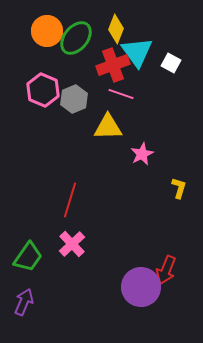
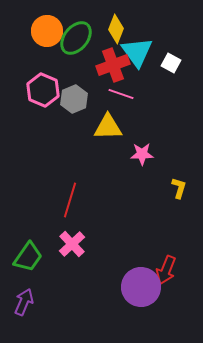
pink star: rotated 25 degrees clockwise
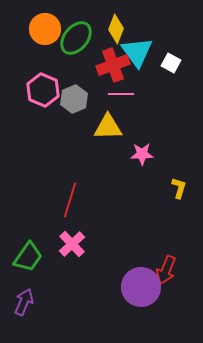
orange circle: moved 2 px left, 2 px up
pink line: rotated 20 degrees counterclockwise
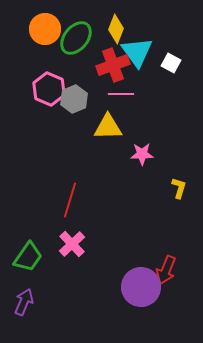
pink hexagon: moved 6 px right, 1 px up
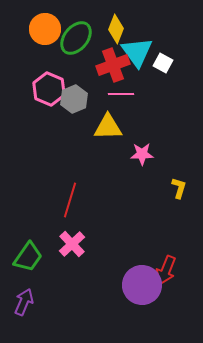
white square: moved 8 px left
purple circle: moved 1 px right, 2 px up
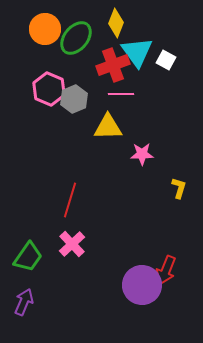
yellow diamond: moved 6 px up
white square: moved 3 px right, 3 px up
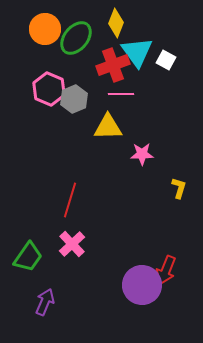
purple arrow: moved 21 px right
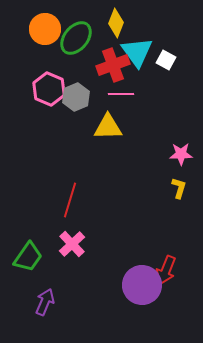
gray hexagon: moved 2 px right, 2 px up
pink star: moved 39 px right
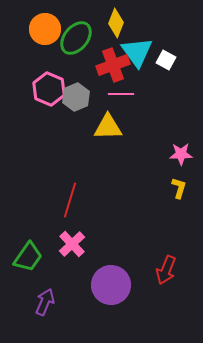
purple circle: moved 31 px left
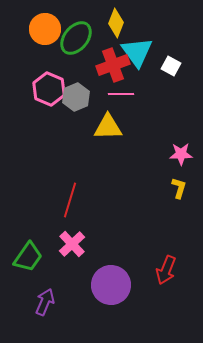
white square: moved 5 px right, 6 px down
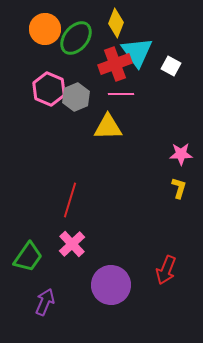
red cross: moved 2 px right, 1 px up
